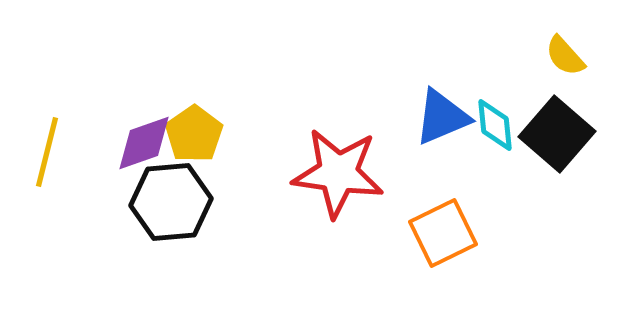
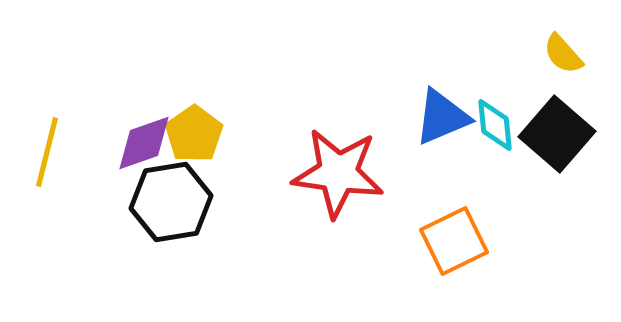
yellow semicircle: moved 2 px left, 2 px up
black hexagon: rotated 4 degrees counterclockwise
orange square: moved 11 px right, 8 px down
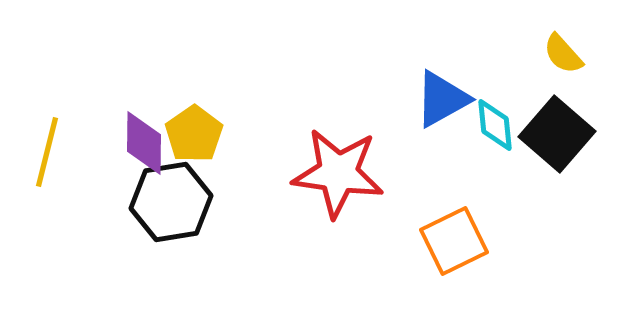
blue triangle: moved 18 px up; rotated 6 degrees counterclockwise
purple diamond: rotated 70 degrees counterclockwise
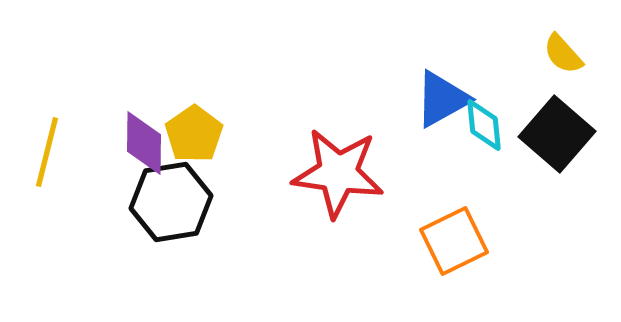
cyan diamond: moved 11 px left
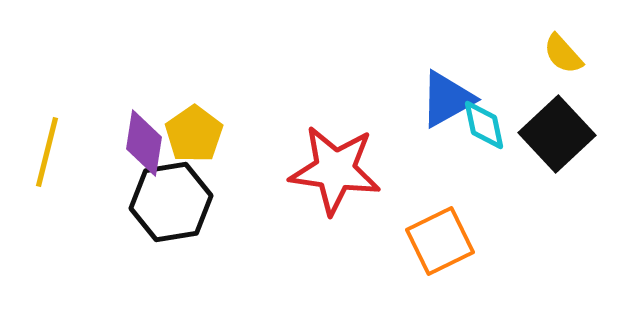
blue triangle: moved 5 px right
cyan diamond: rotated 6 degrees counterclockwise
black square: rotated 6 degrees clockwise
purple diamond: rotated 8 degrees clockwise
red star: moved 3 px left, 3 px up
orange square: moved 14 px left
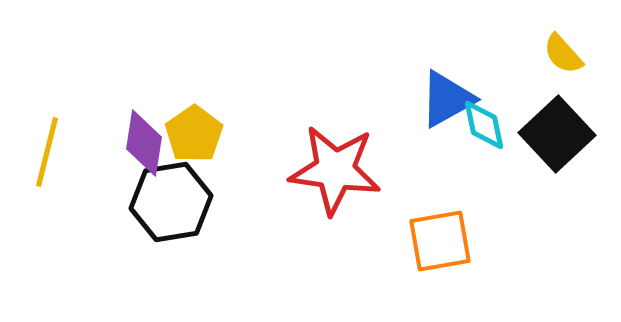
orange square: rotated 16 degrees clockwise
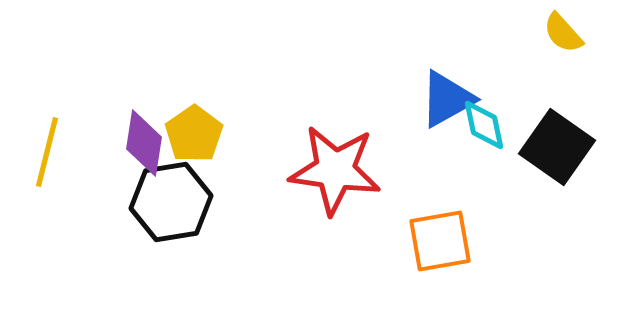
yellow semicircle: moved 21 px up
black square: moved 13 px down; rotated 12 degrees counterclockwise
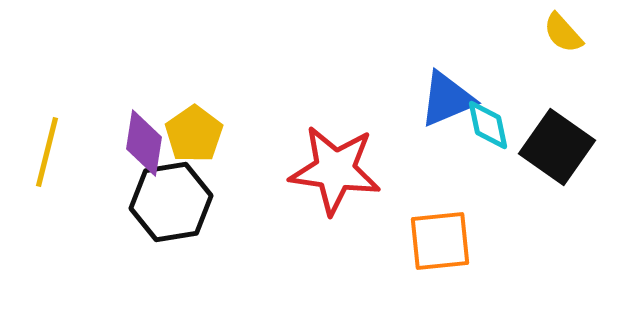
blue triangle: rotated 6 degrees clockwise
cyan diamond: moved 4 px right
orange square: rotated 4 degrees clockwise
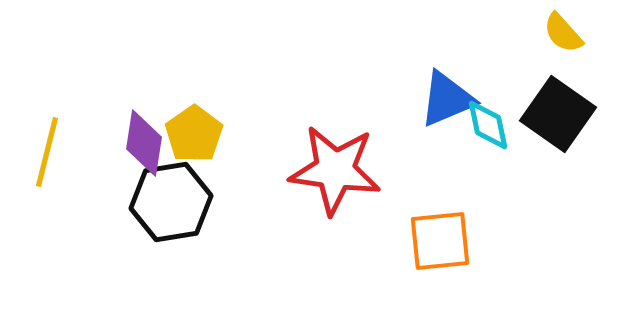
black square: moved 1 px right, 33 px up
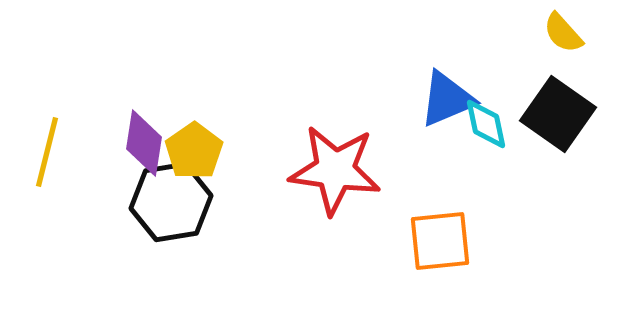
cyan diamond: moved 2 px left, 1 px up
yellow pentagon: moved 17 px down
